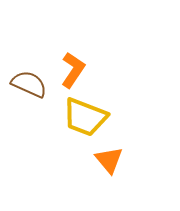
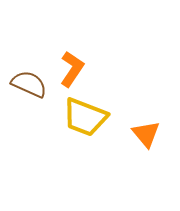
orange L-shape: moved 1 px left, 1 px up
orange triangle: moved 37 px right, 26 px up
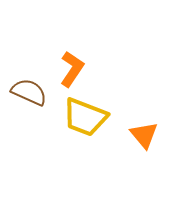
brown semicircle: moved 8 px down
orange triangle: moved 2 px left, 1 px down
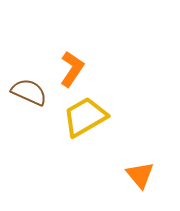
yellow trapezoid: rotated 129 degrees clockwise
orange triangle: moved 4 px left, 40 px down
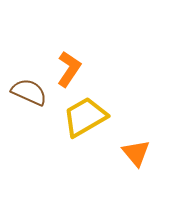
orange L-shape: moved 3 px left
orange triangle: moved 4 px left, 22 px up
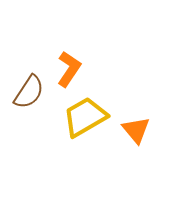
brown semicircle: rotated 99 degrees clockwise
orange triangle: moved 23 px up
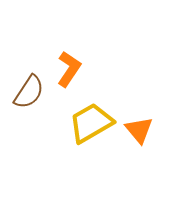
yellow trapezoid: moved 6 px right, 6 px down
orange triangle: moved 3 px right
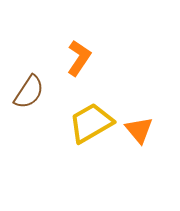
orange L-shape: moved 10 px right, 11 px up
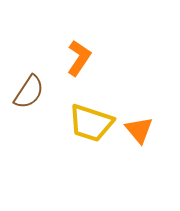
yellow trapezoid: rotated 132 degrees counterclockwise
